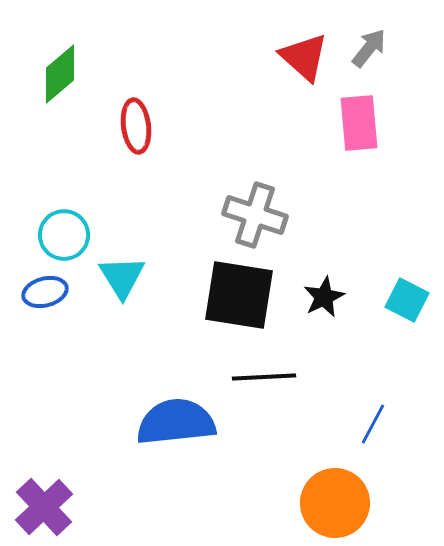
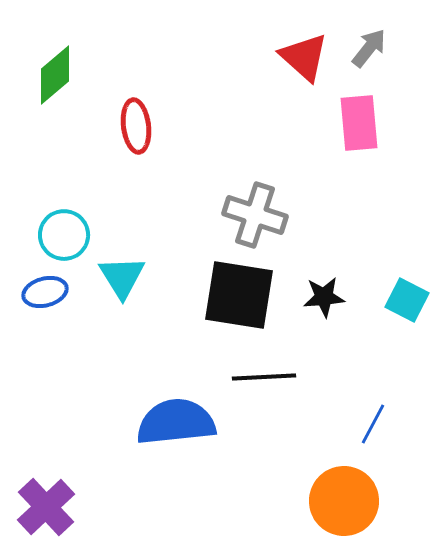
green diamond: moved 5 px left, 1 px down
black star: rotated 21 degrees clockwise
orange circle: moved 9 px right, 2 px up
purple cross: moved 2 px right
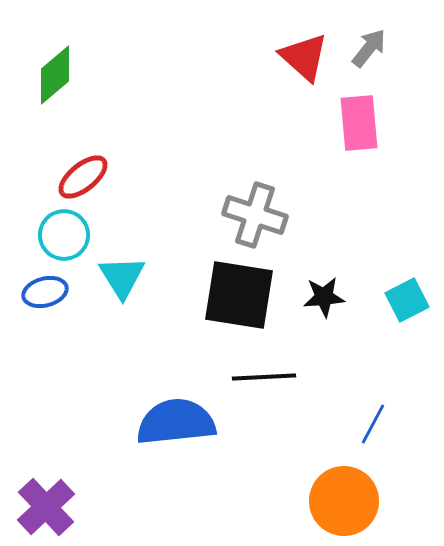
red ellipse: moved 53 px left, 51 px down; rotated 58 degrees clockwise
cyan square: rotated 36 degrees clockwise
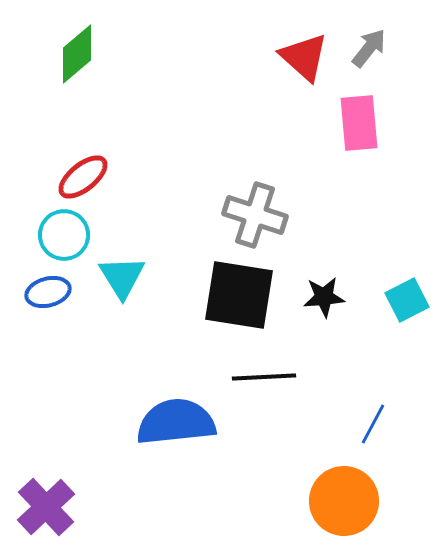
green diamond: moved 22 px right, 21 px up
blue ellipse: moved 3 px right
